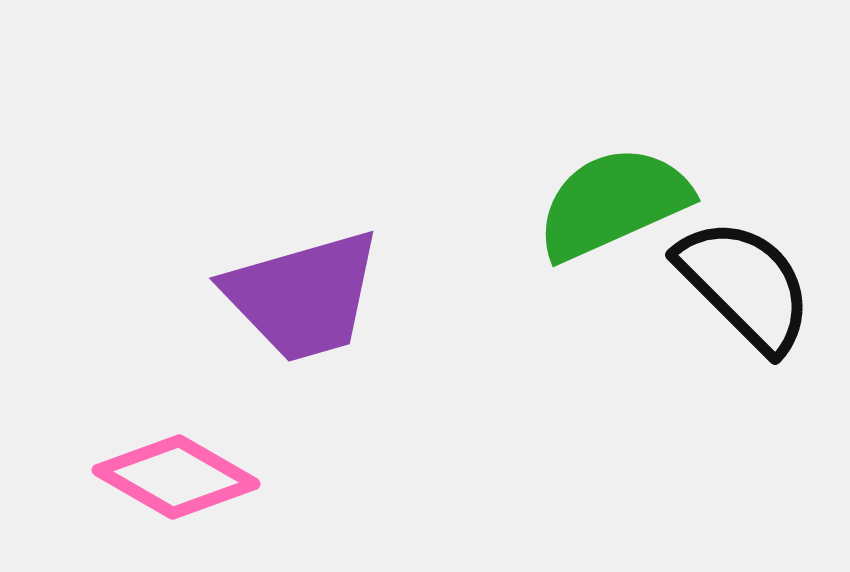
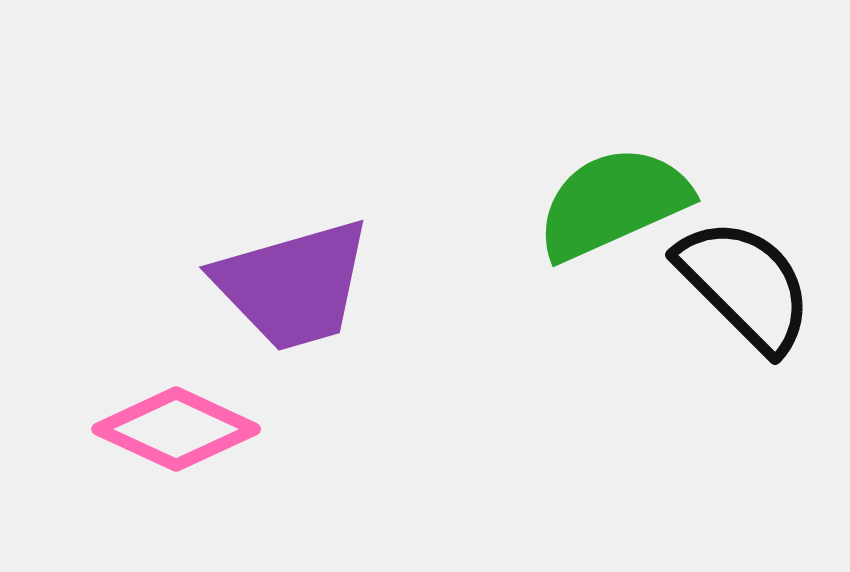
purple trapezoid: moved 10 px left, 11 px up
pink diamond: moved 48 px up; rotated 5 degrees counterclockwise
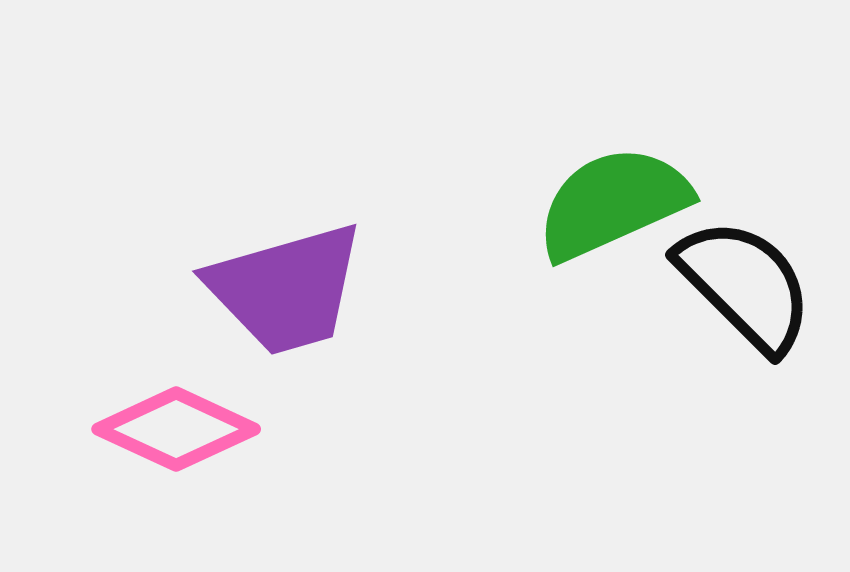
purple trapezoid: moved 7 px left, 4 px down
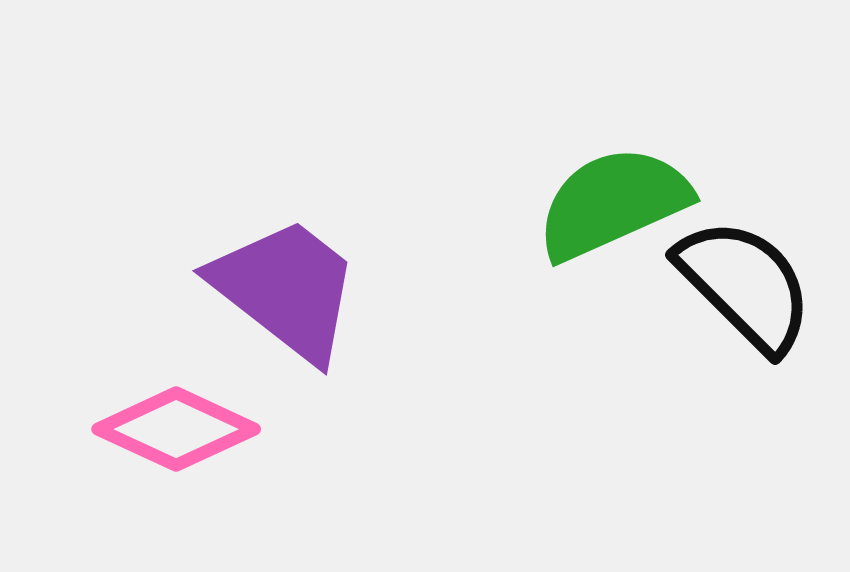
purple trapezoid: rotated 126 degrees counterclockwise
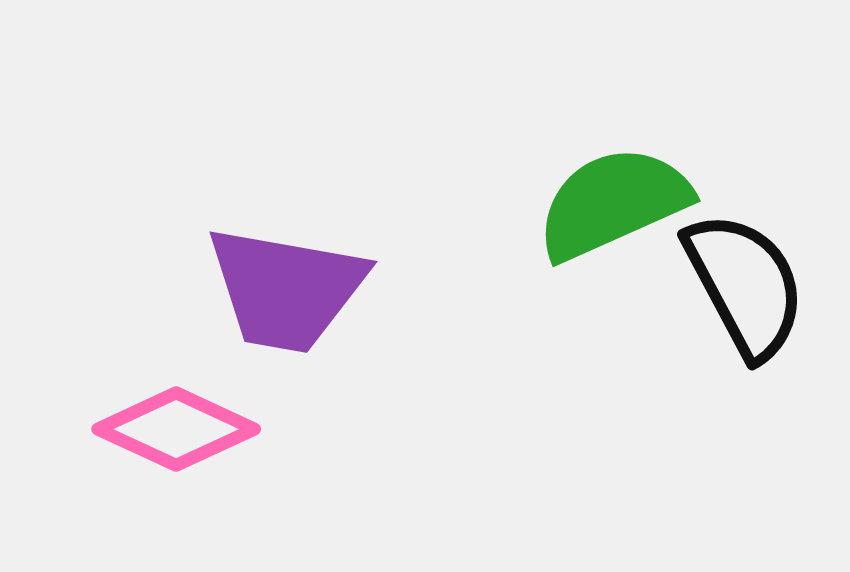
black semicircle: rotated 17 degrees clockwise
purple trapezoid: rotated 152 degrees clockwise
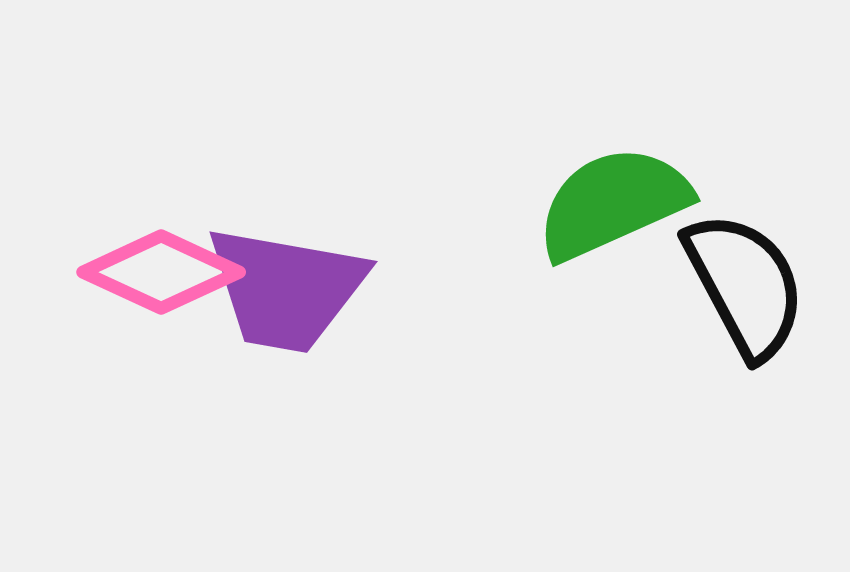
pink diamond: moved 15 px left, 157 px up
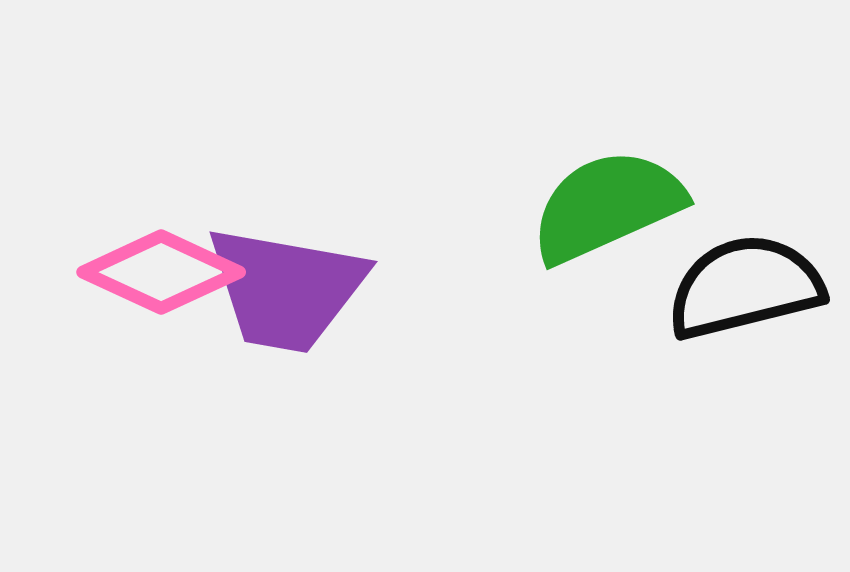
green semicircle: moved 6 px left, 3 px down
black semicircle: moved 2 px down; rotated 76 degrees counterclockwise
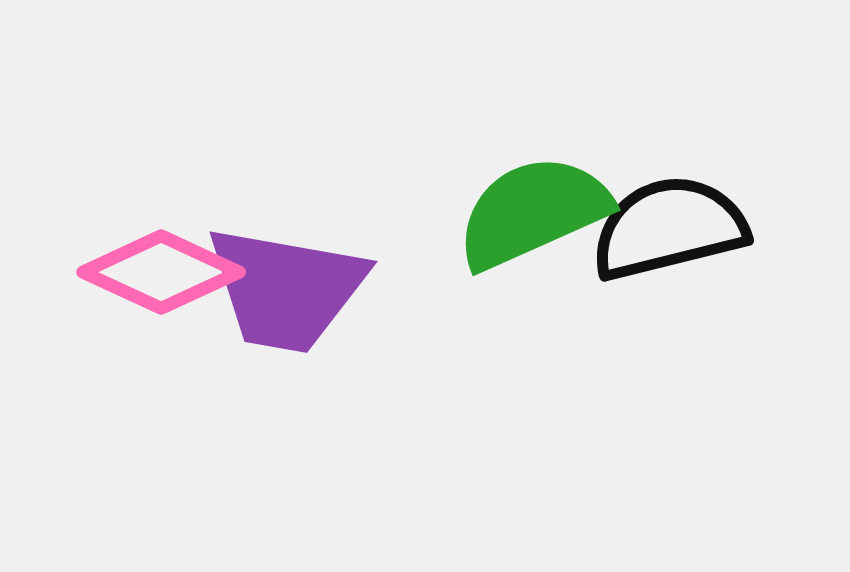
green semicircle: moved 74 px left, 6 px down
black semicircle: moved 76 px left, 59 px up
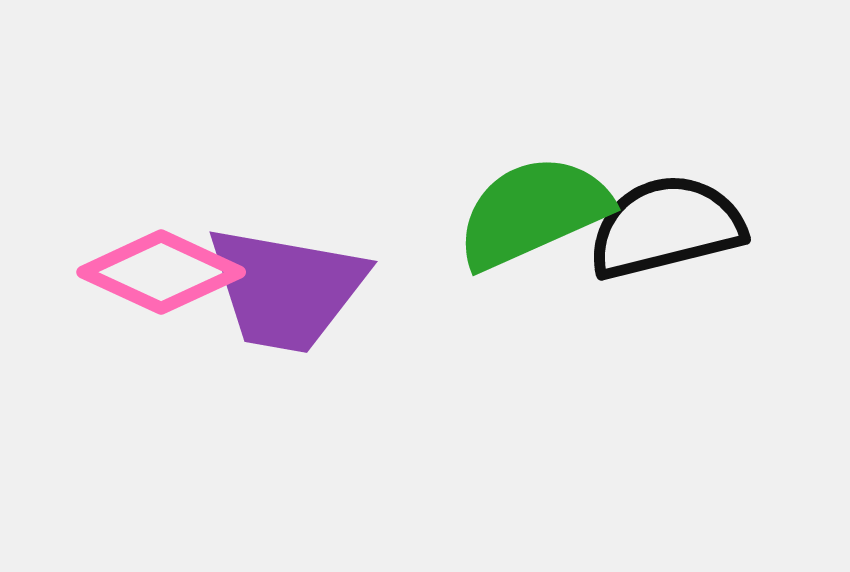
black semicircle: moved 3 px left, 1 px up
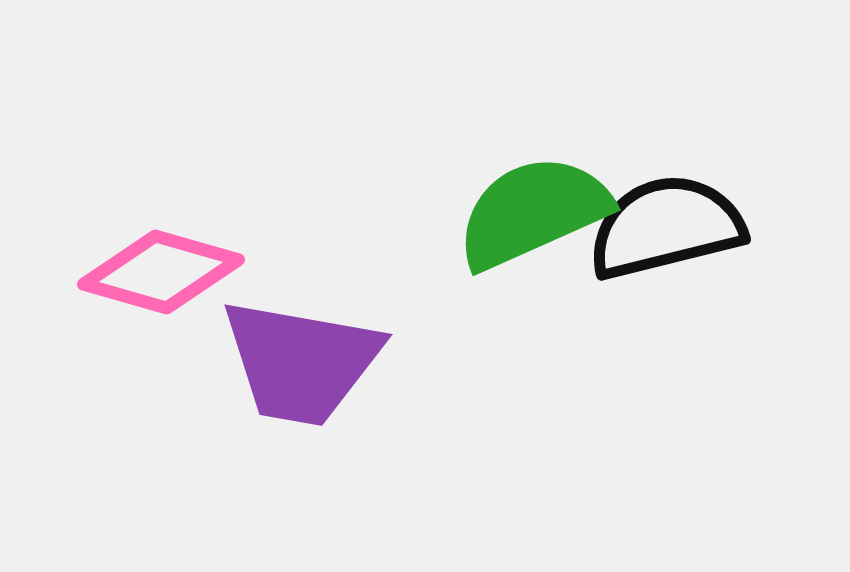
pink diamond: rotated 9 degrees counterclockwise
purple trapezoid: moved 15 px right, 73 px down
